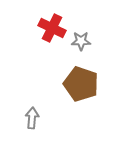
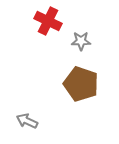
red cross: moved 4 px left, 7 px up
gray arrow: moved 5 px left, 3 px down; rotated 70 degrees counterclockwise
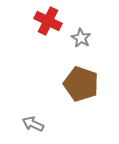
gray star: moved 3 px up; rotated 30 degrees clockwise
gray arrow: moved 6 px right, 3 px down
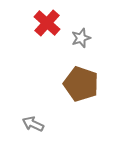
red cross: moved 1 px left, 2 px down; rotated 16 degrees clockwise
gray star: rotated 24 degrees clockwise
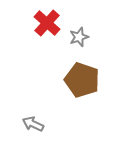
gray star: moved 2 px left, 1 px up
brown pentagon: moved 1 px right, 4 px up
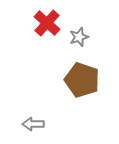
gray arrow: rotated 25 degrees counterclockwise
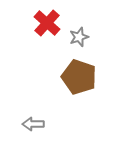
brown pentagon: moved 3 px left, 3 px up
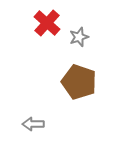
brown pentagon: moved 5 px down
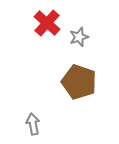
gray arrow: rotated 80 degrees clockwise
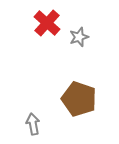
brown pentagon: moved 17 px down
